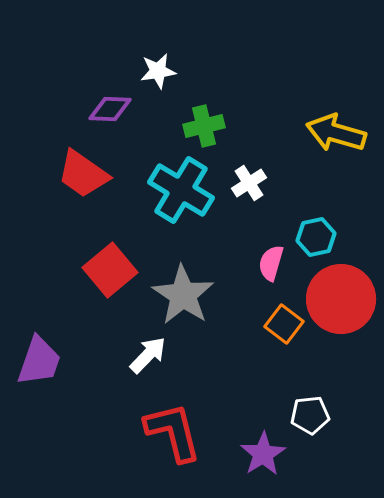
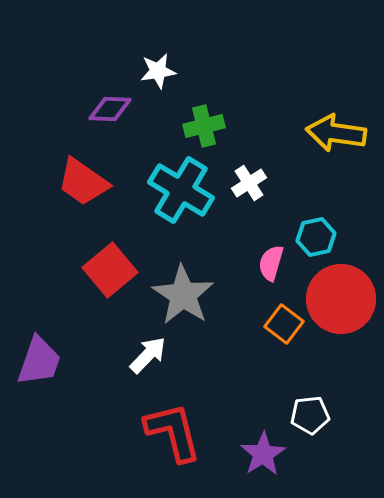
yellow arrow: rotated 8 degrees counterclockwise
red trapezoid: moved 8 px down
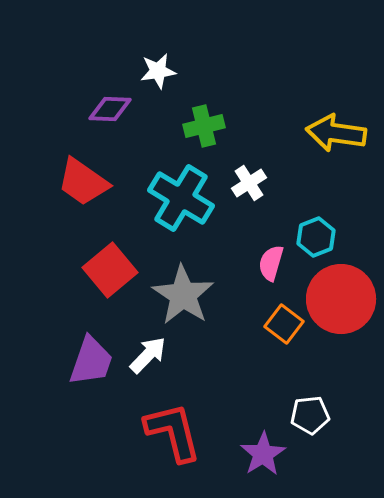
cyan cross: moved 8 px down
cyan hexagon: rotated 9 degrees counterclockwise
purple trapezoid: moved 52 px right
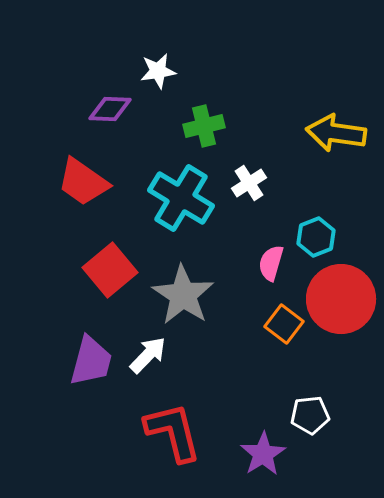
purple trapezoid: rotated 4 degrees counterclockwise
